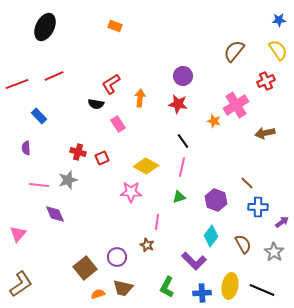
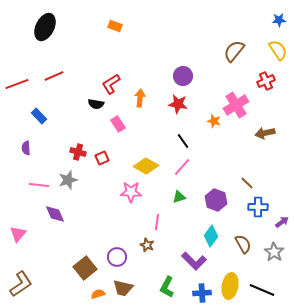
pink line at (182, 167): rotated 30 degrees clockwise
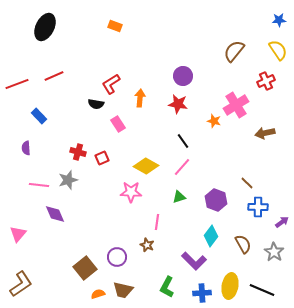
brown trapezoid at (123, 288): moved 2 px down
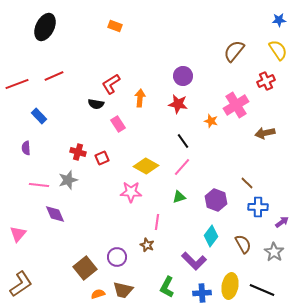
orange star at (214, 121): moved 3 px left
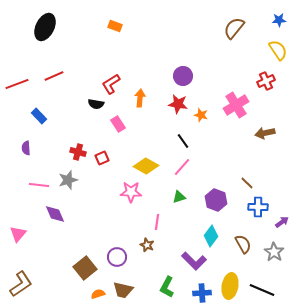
brown semicircle at (234, 51): moved 23 px up
orange star at (211, 121): moved 10 px left, 6 px up
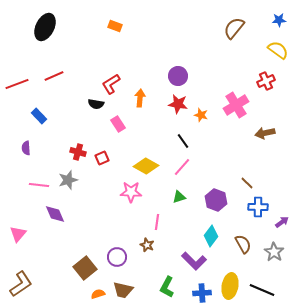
yellow semicircle at (278, 50): rotated 20 degrees counterclockwise
purple circle at (183, 76): moved 5 px left
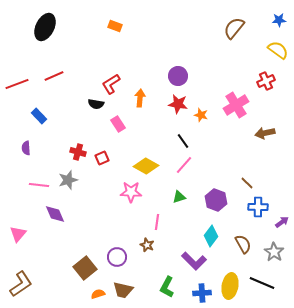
pink line at (182, 167): moved 2 px right, 2 px up
black line at (262, 290): moved 7 px up
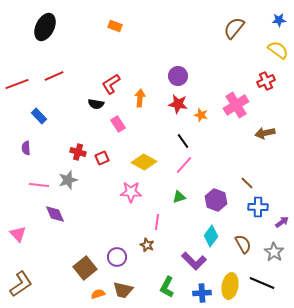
yellow diamond at (146, 166): moved 2 px left, 4 px up
pink triangle at (18, 234): rotated 24 degrees counterclockwise
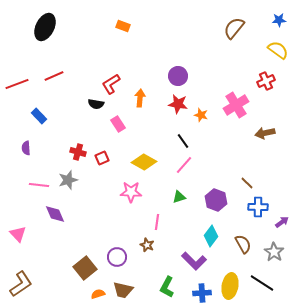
orange rectangle at (115, 26): moved 8 px right
black line at (262, 283): rotated 10 degrees clockwise
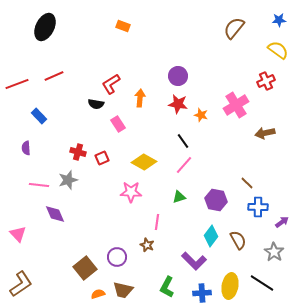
purple hexagon at (216, 200): rotated 10 degrees counterclockwise
brown semicircle at (243, 244): moved 5 px left, 4 px up
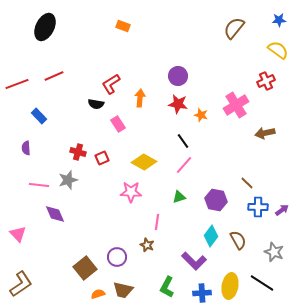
purple arrow at (282, 222): moved 12 px up
gray star at (274, 252): rotated 12 degrees counterclockwise
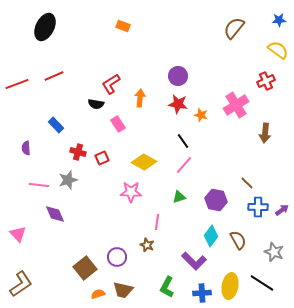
blue rectangle at (39, 116): moved 17 px right, 9 px down
brown arrow at (265, 133): rotated 72 degrees counterclockwise
